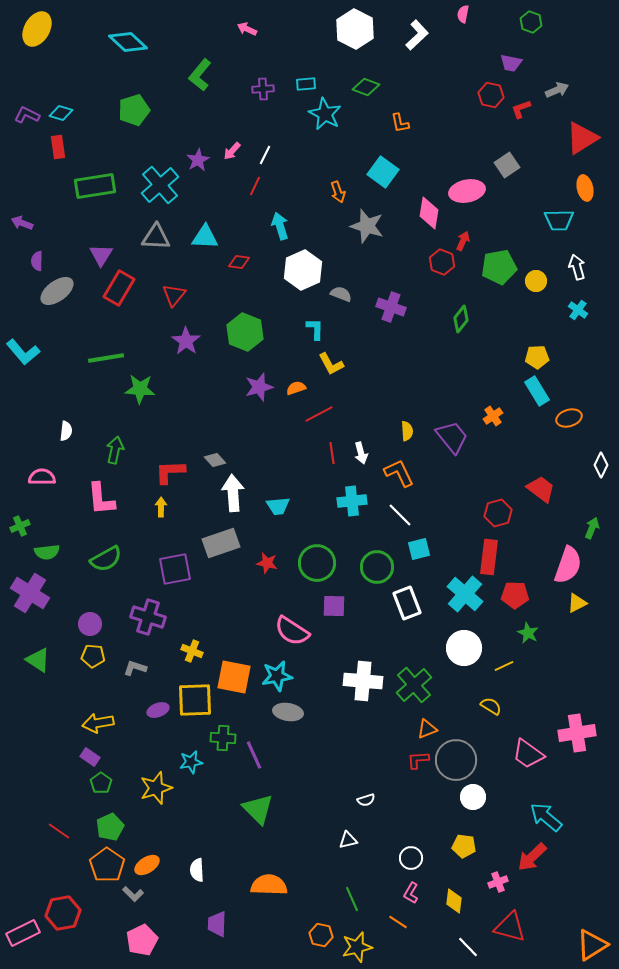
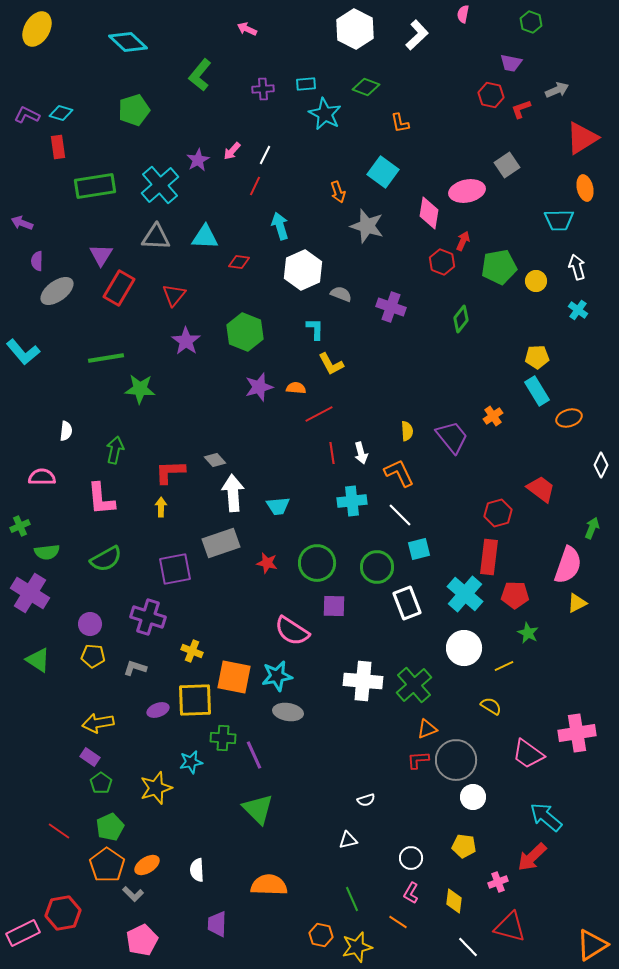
orange semicircle at (296, 388): rotated 24 degrees clockwise
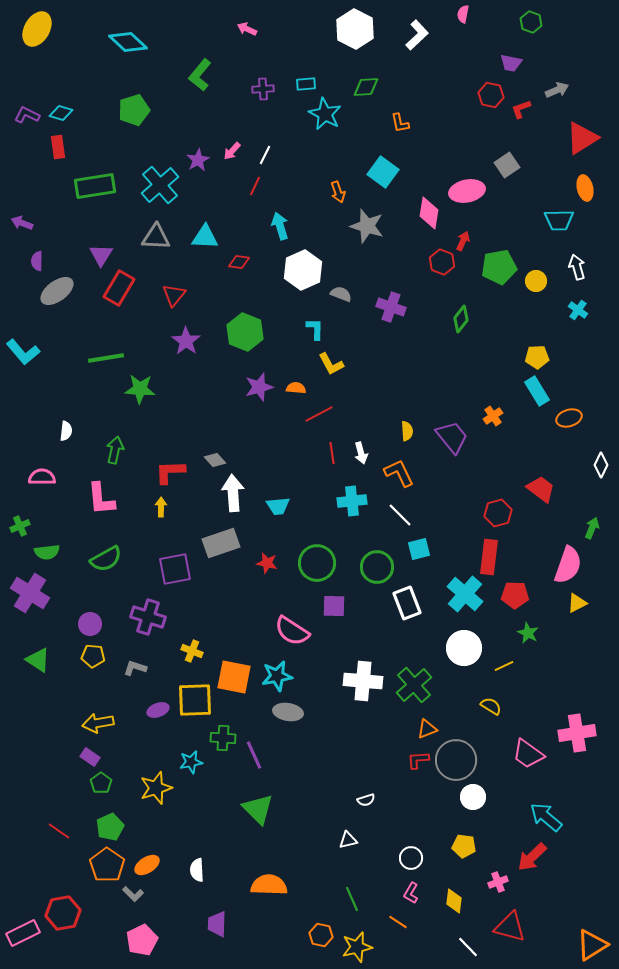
green diamond at (366, 87): rotated 24 degrees counterclockwise
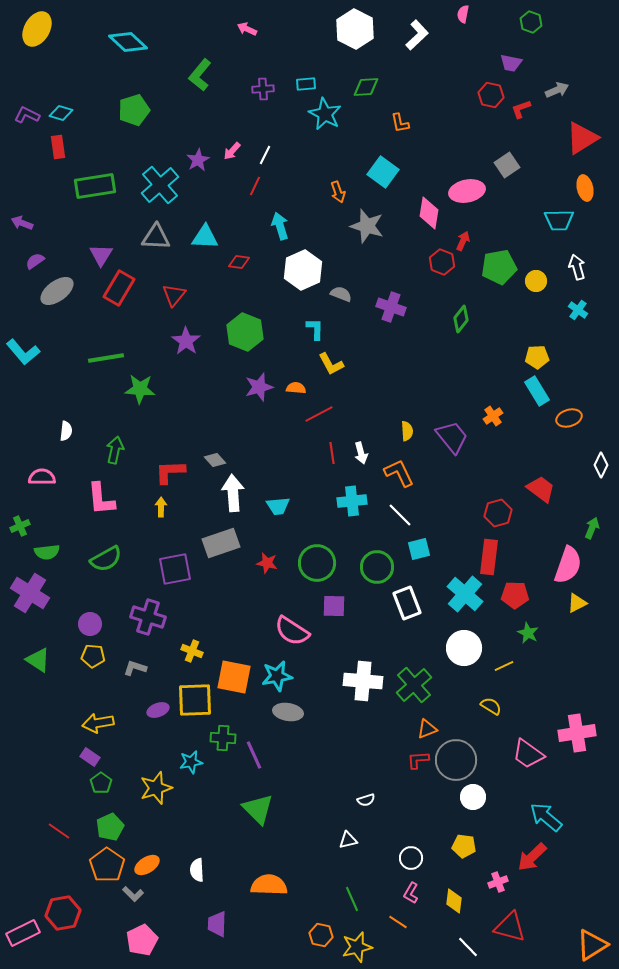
purple semicircle at (37, 261): moved 2 px left; rotated 54 degrees clockwise
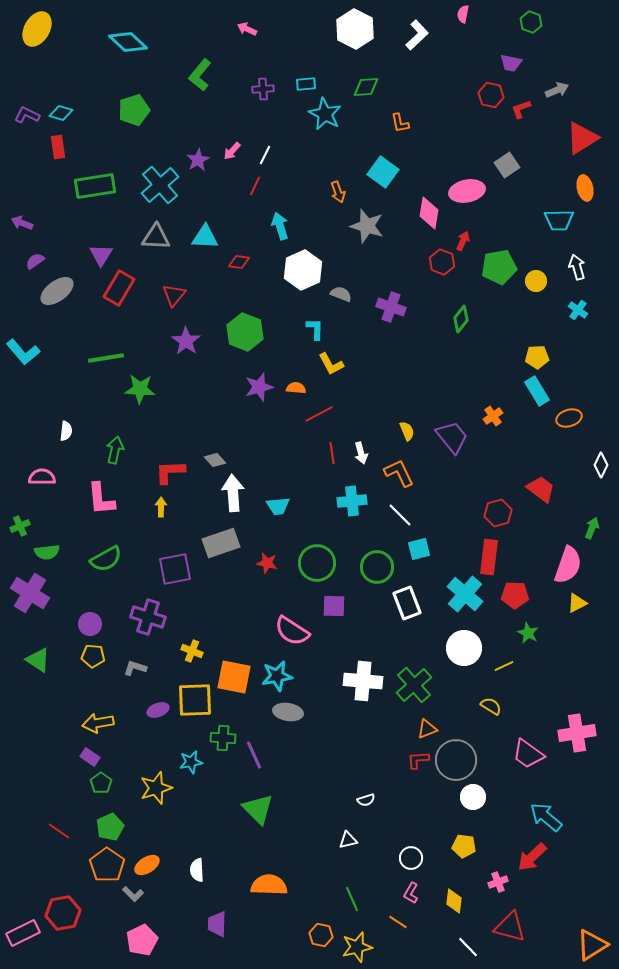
yellow semicircle at (407, 431): rotated 18 degrees counterclockwise
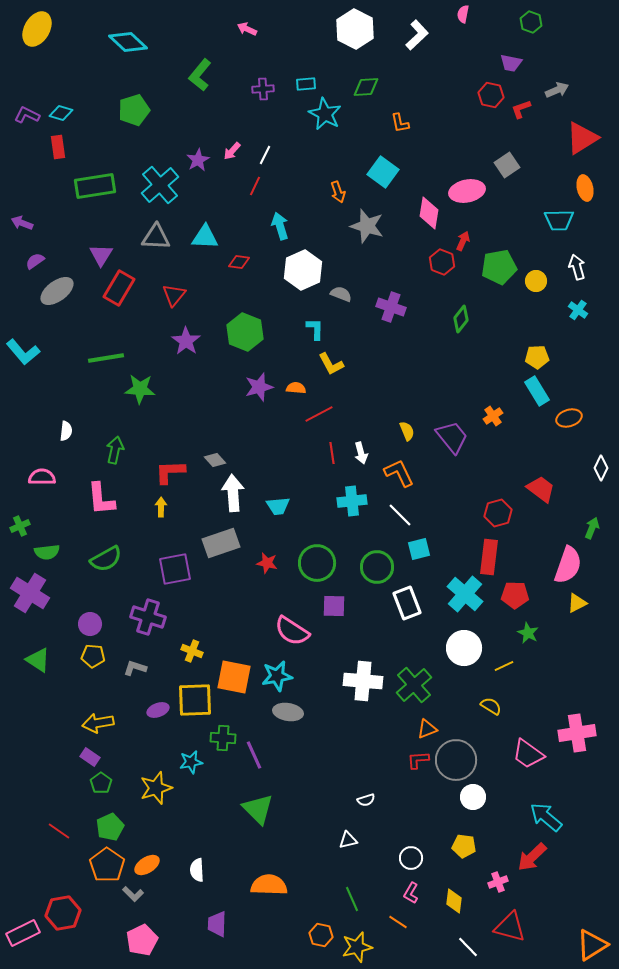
white diamond at (601, 465): moved 3 px down
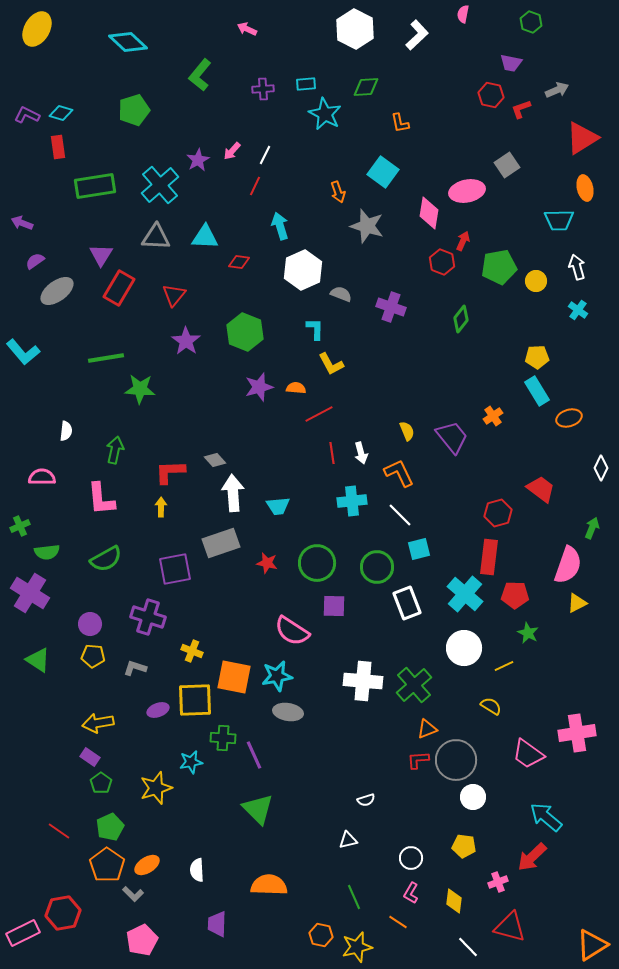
green line at (352, 899): moved 2 px right, 2 px up
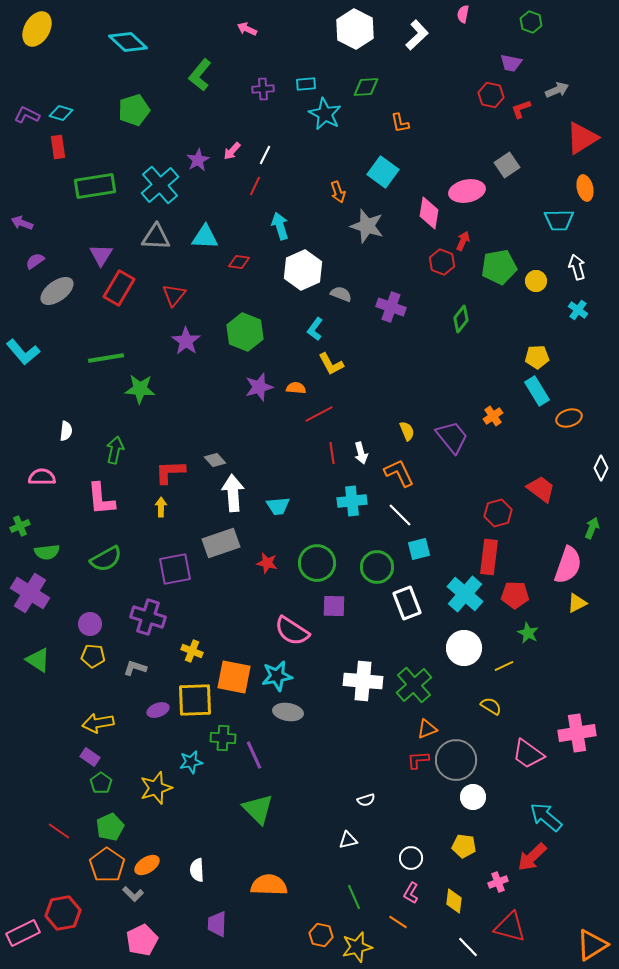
cyan L-shape at (315, 329): rotated 145 degrees counterclockwise
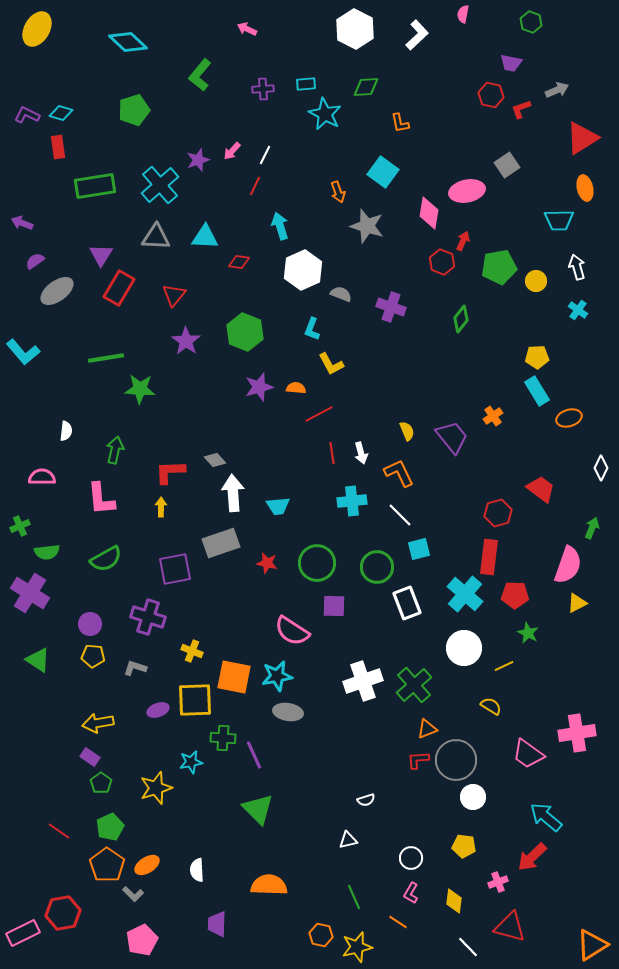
purple star at (198, 160): rotated 10 degrees clockwise
cyan L-shape at (315, 329): moved 3 px left; rotated 15 degrees counterclockwise
white cross at (363, 681): rotated 24 degrees counterclockwise
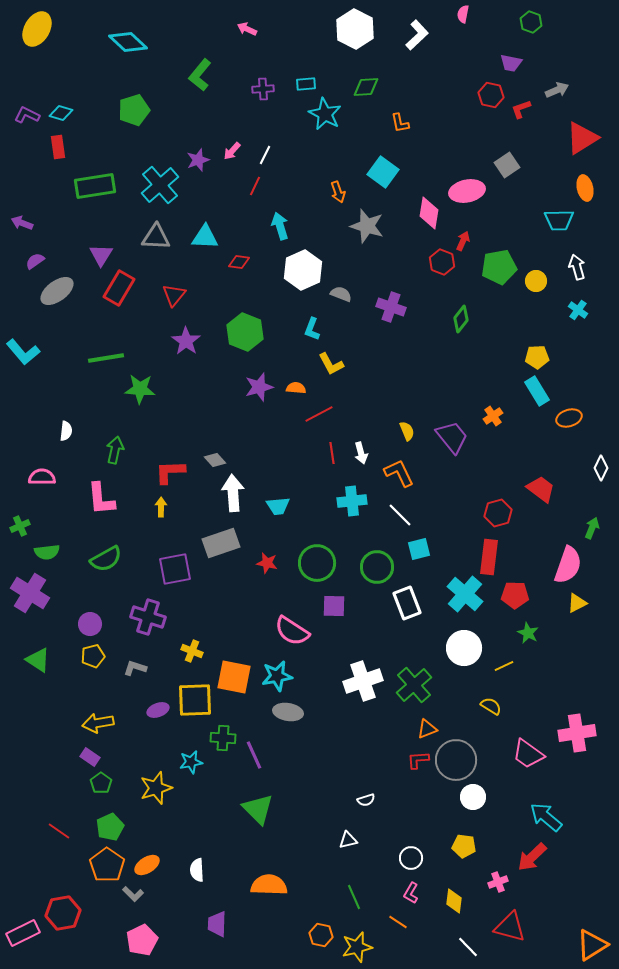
yellow pentagon at (93, 656): rotated 20 degrees counterclockwise
